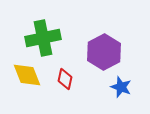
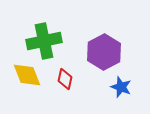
green cross: moved 1 px right, 3 px down
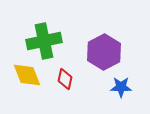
blue star: rotated 20 degrees counterclockwise
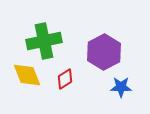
red diamond: rotated 45 degrees clockwise
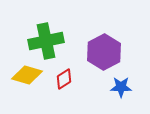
green cross: moved 2 px right
yellow diamond: rotated 52 degrees counterclockwise
red diamond: moved 1 px left
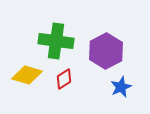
green cross: moved 10 px right; rotated 20 degrees clockwise
purple hexagon: moved 2 px right, 1 px up
blue star: rotated 25 degrees counterclockwise
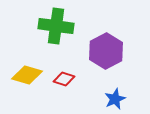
green cross: moved 15 px up
red diamond: rotated 50 degrees clockwise
blue star: moved 6 px left, 12 px down
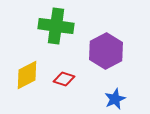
yellow diamond: rotated 44 degrees counterclockwise
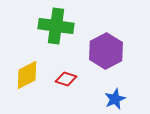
red diamond: moved 2 px right
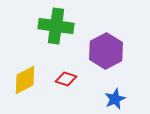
yellow diamond: moved 2 px left, 5 px down
